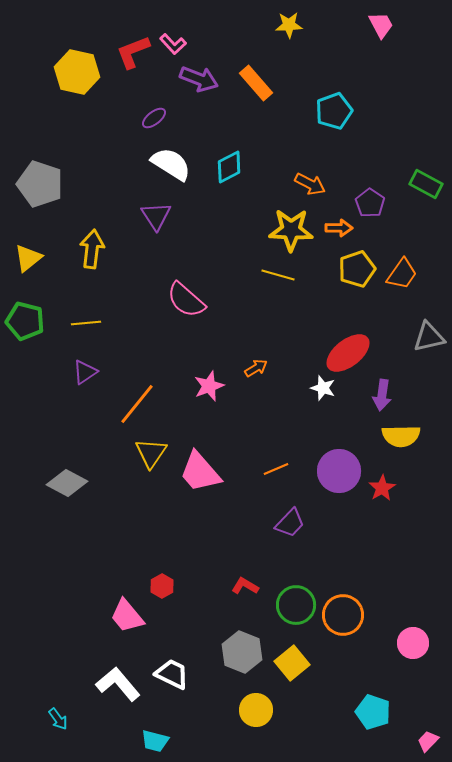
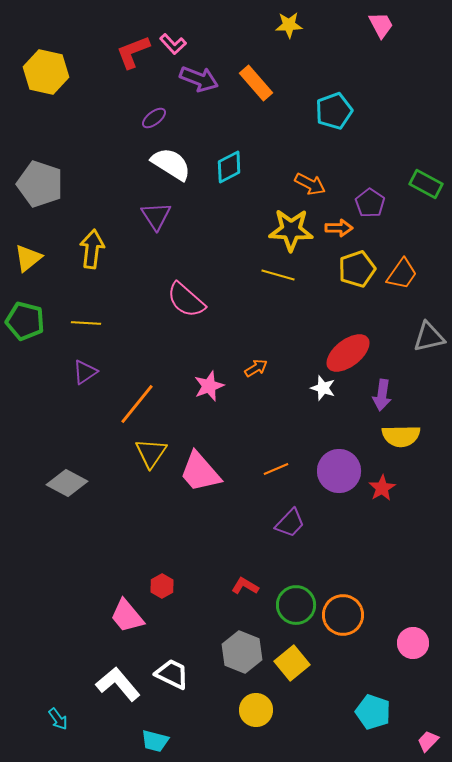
yellow hexagon at (77, 72): moved 31 px left
yellow line at (86, 323): rotated 8 degrees clockwise
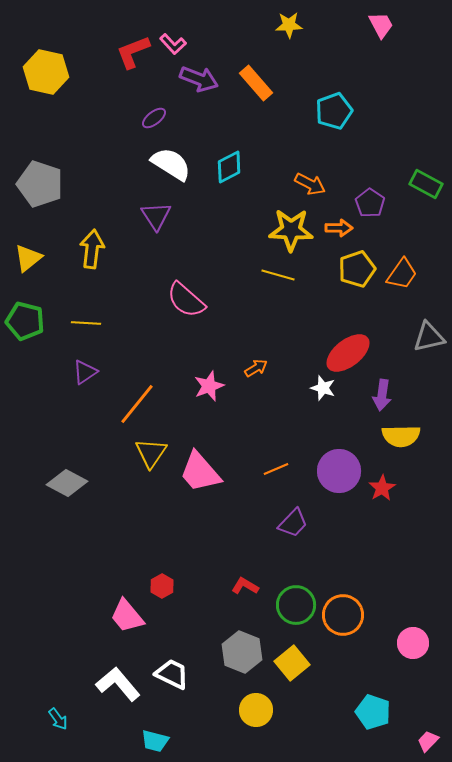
purple trapezoid at (290, 523): moved 3 px right
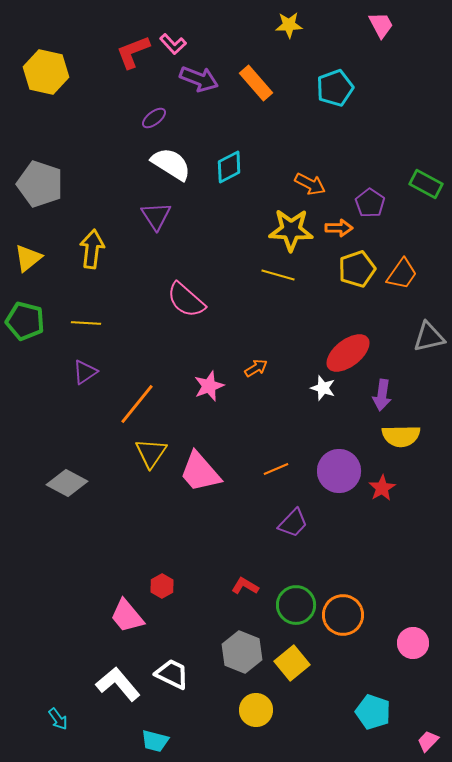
cyan pentagon at (334, 111): moved 1 px right, 23 px up
